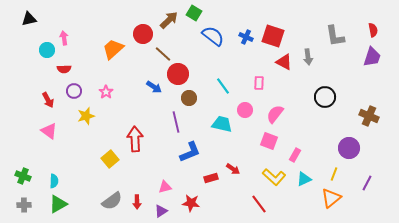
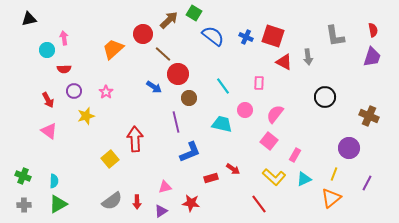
pink square at (269, 141): rotated 18 degrees clockwise
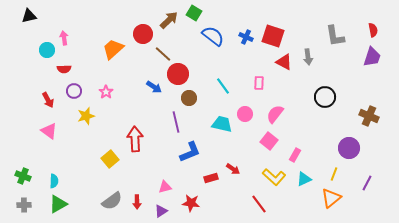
black triangle at (29, 19): moved 3 px up
pink circle at (245, 110): moved 4 px down
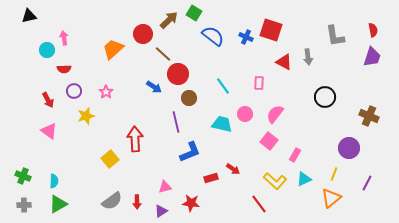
red square at (273, 36): moved 2 px left, 6 px up
yellow L-shape at (274, 177): moved 1 px right, 4 px down
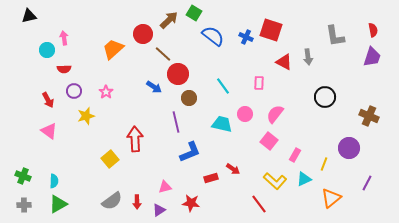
yellow line at (334, 174): moved 10 px left, 10 px up
purple triangle at (161, 211): moved 2 px left, 1 px up
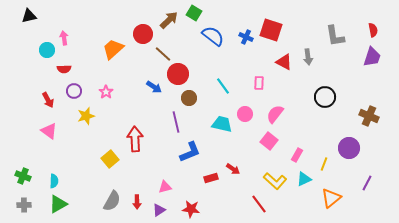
pink rectangle at (295, 155): moved 2 px right
gray semicircle at (112, 201): rotated 25 degrees counterclockwise
red star at (191, 203): moved 6 px down
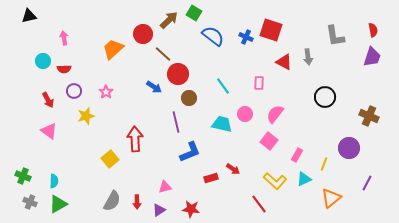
cyan circle at (47, 50): moved 4 px left, 11 px down
gray cross at (24, 205): moved 6 px right, 3 px up; rotated 24 degrees clockwise
